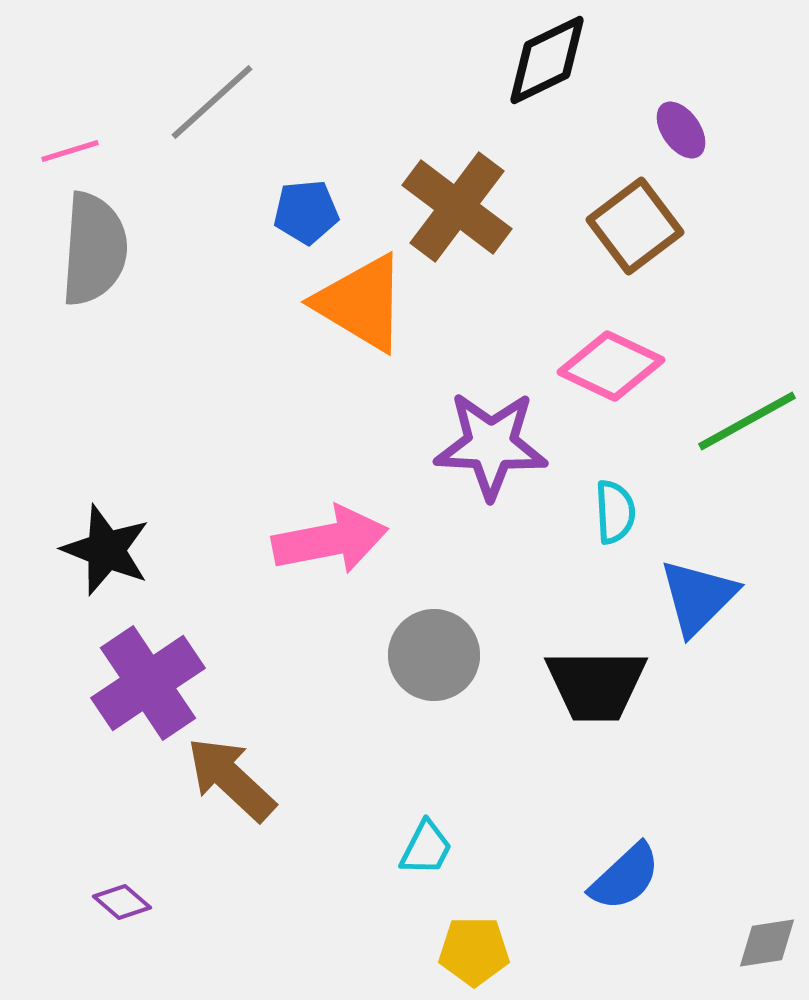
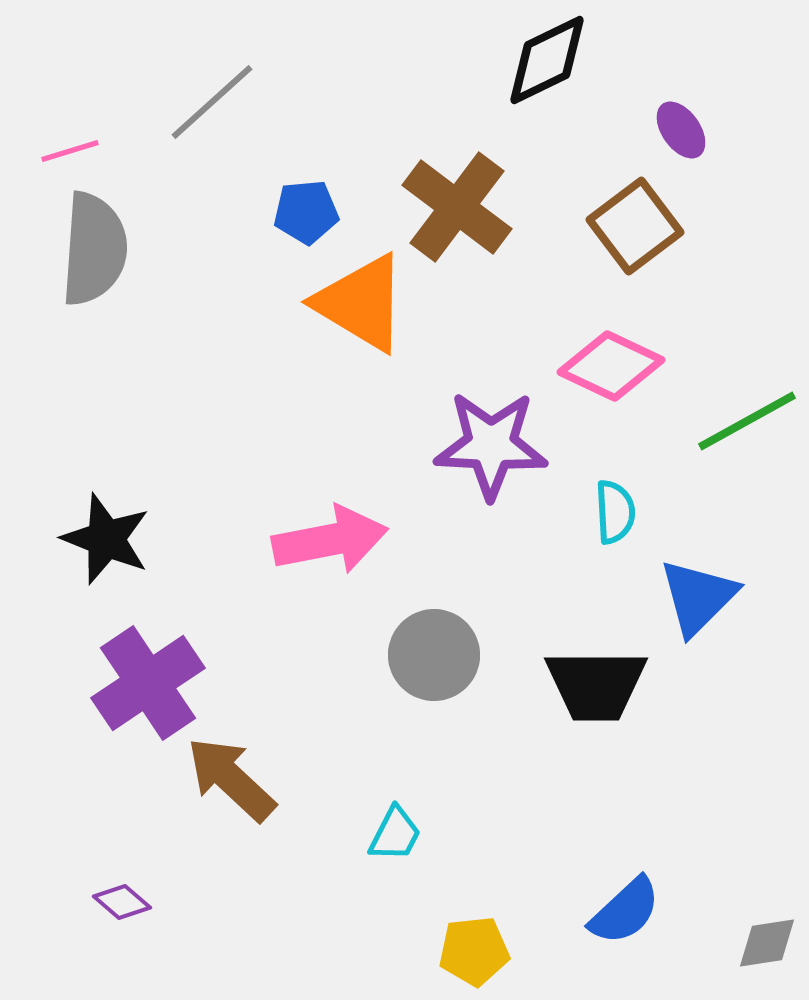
black star: moved 11 px up
cyan trapezoid: moved 31 px left, 14 px up
blue semicircle: moved 34 px down
yellow pentagon: rotated 6 degrees counterclockwise
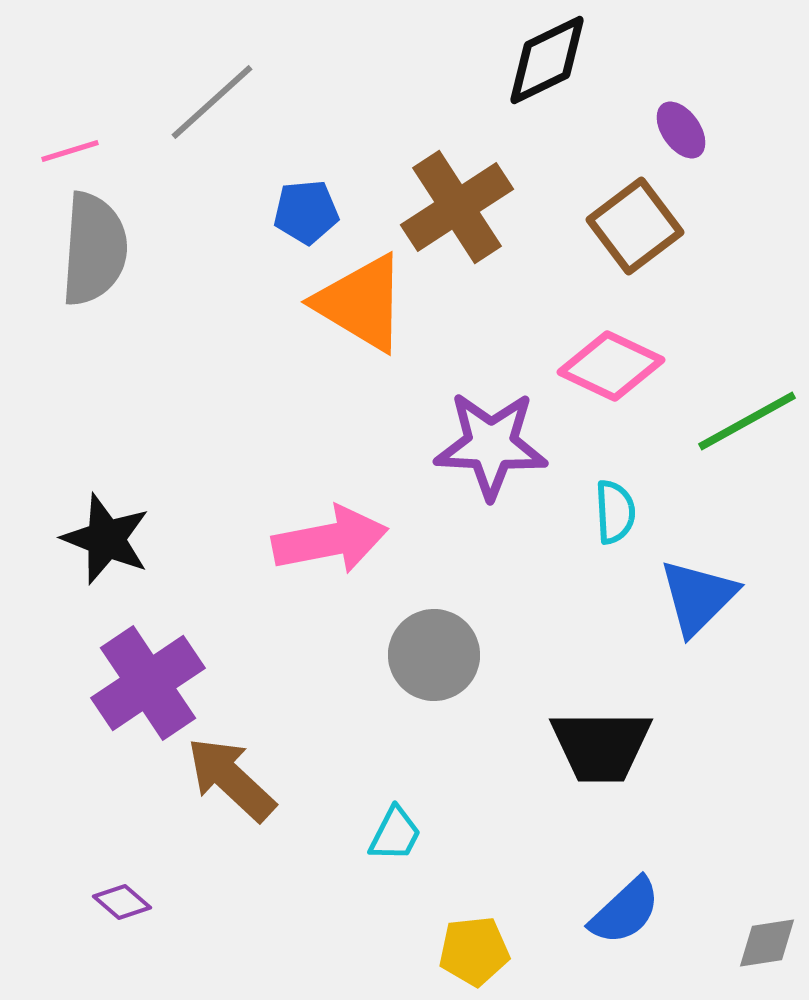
brown cross: rotated 20 degrees clockwise
black trapezoid: moved 5 px right, 61 px down
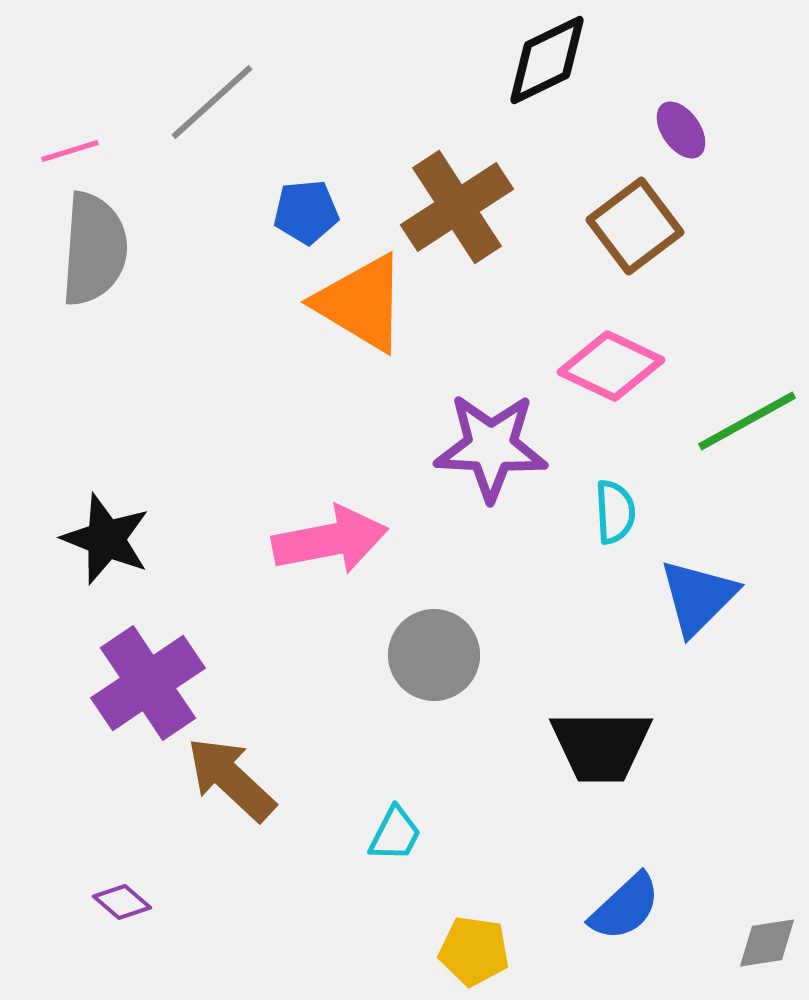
purple star: moved 2 px down
blue semicircle: moved 4 px up
yellow pentagon: rotated 14 degrees clockwise
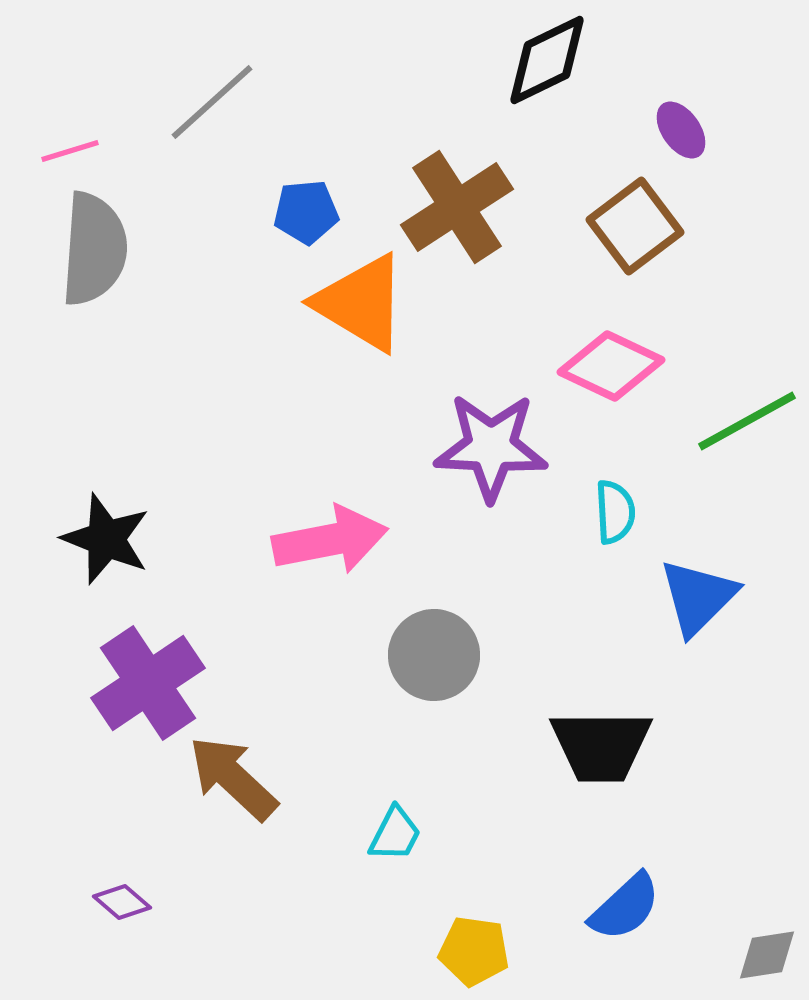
brown arrow: moved 2 px right, 1 px up
gray diamond: moved 12 px down
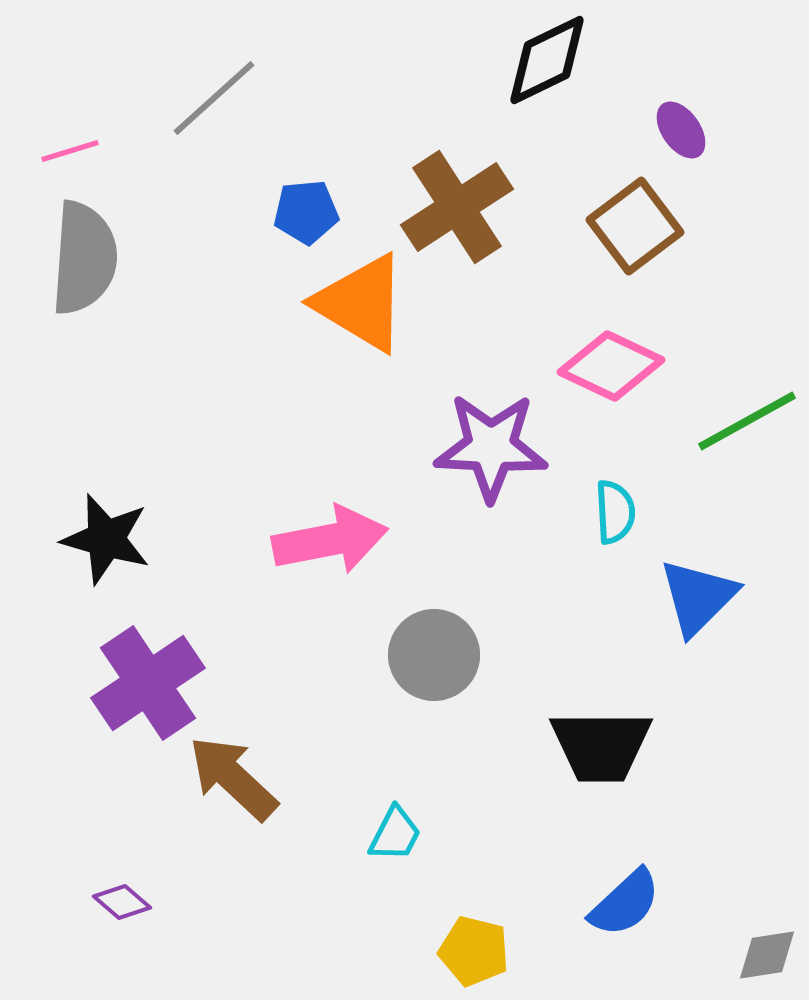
gray line: moved 2 px right, 4 px up
gray semicircle: moved 10 px left, 9 px down
black star: rotated 6 degrees counterclockwise
blue semicircle: moved 4 px up
yellow pentagon: rotated 6 degrees clockwise
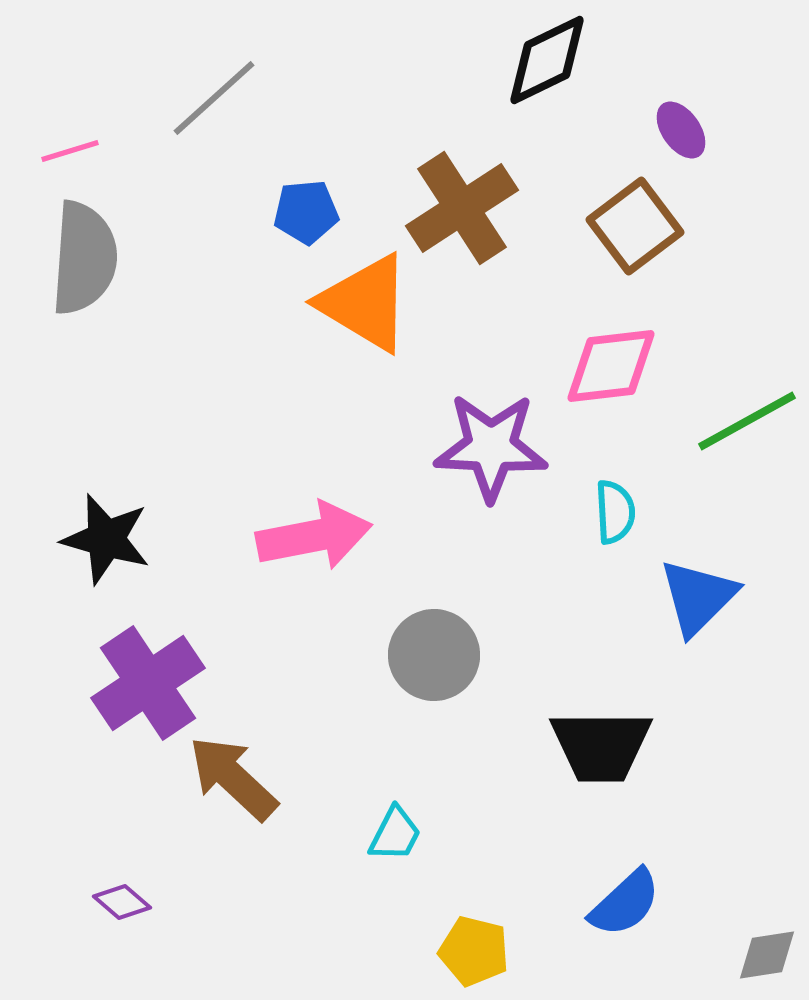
brown cross: moved 5 px right, 1 px down
orange triangle: moved 4 px right
pink diamond: rotated 32 degrees counterclockwise
pink arrow: moved 16 px left, 4 px up
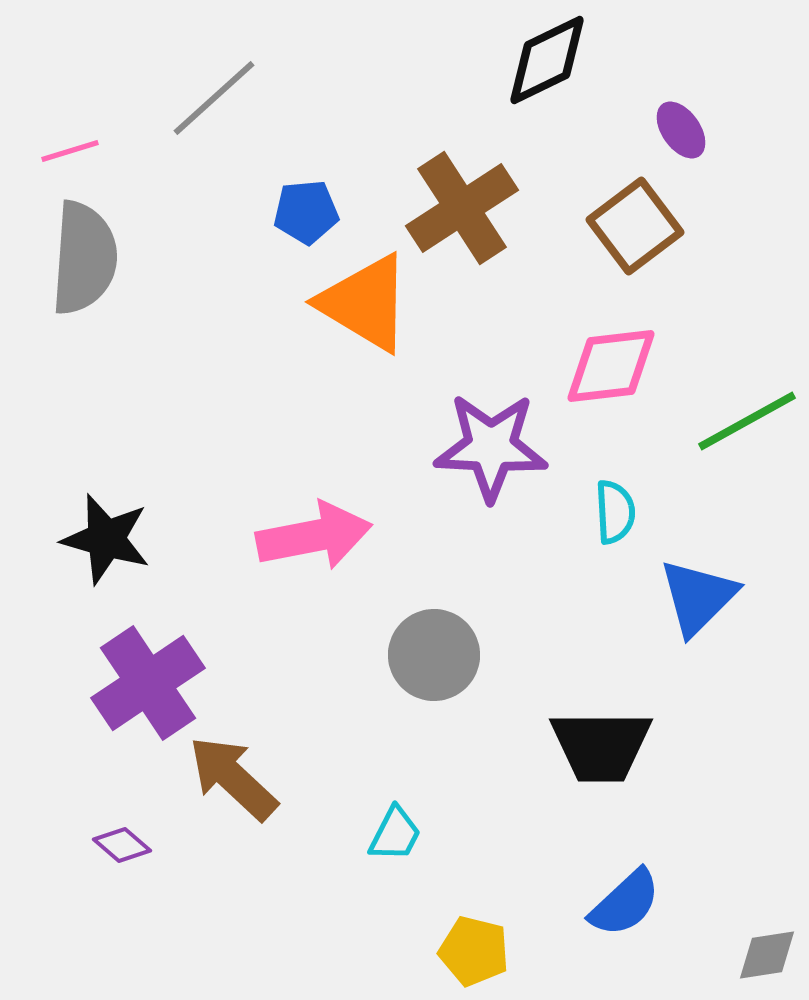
purple diamond: moved 57 px up
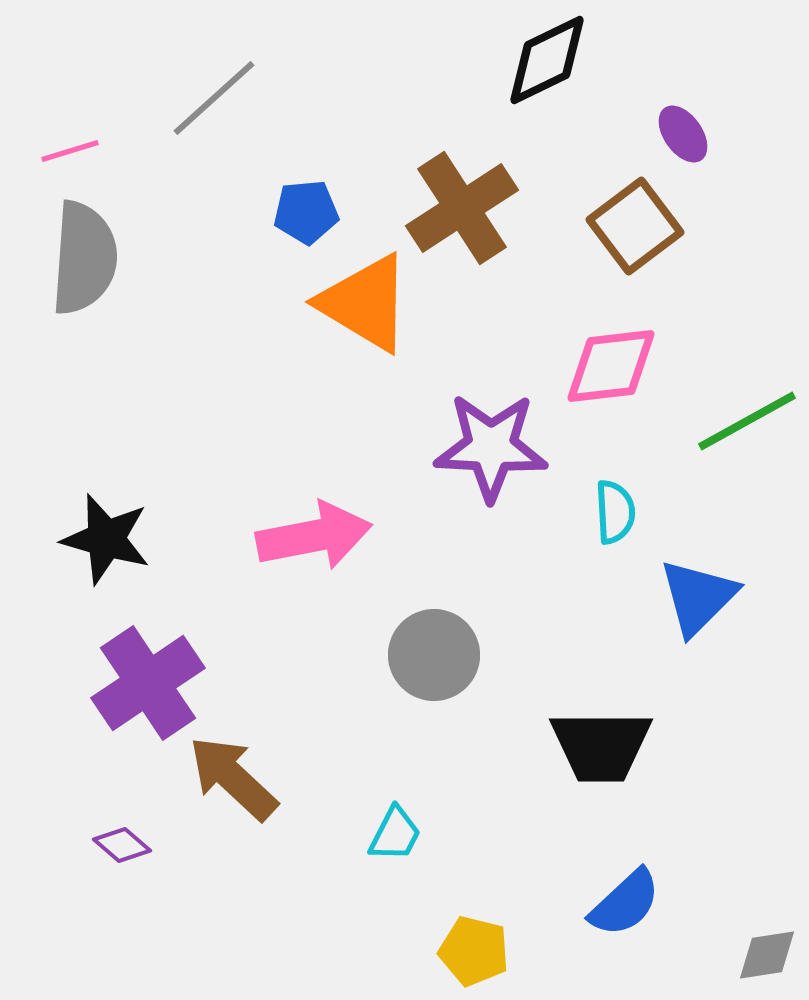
purple ellipse: moved 2 px right, 4 px down
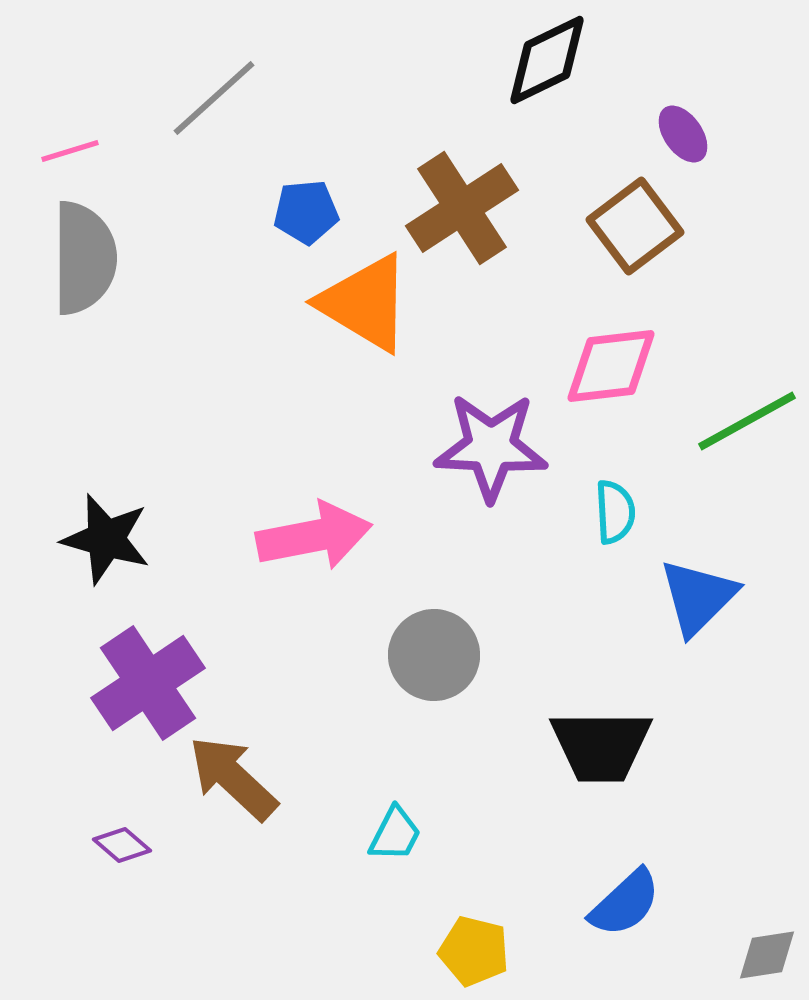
gray semicircle: rotated 4 degrees counterclockwise
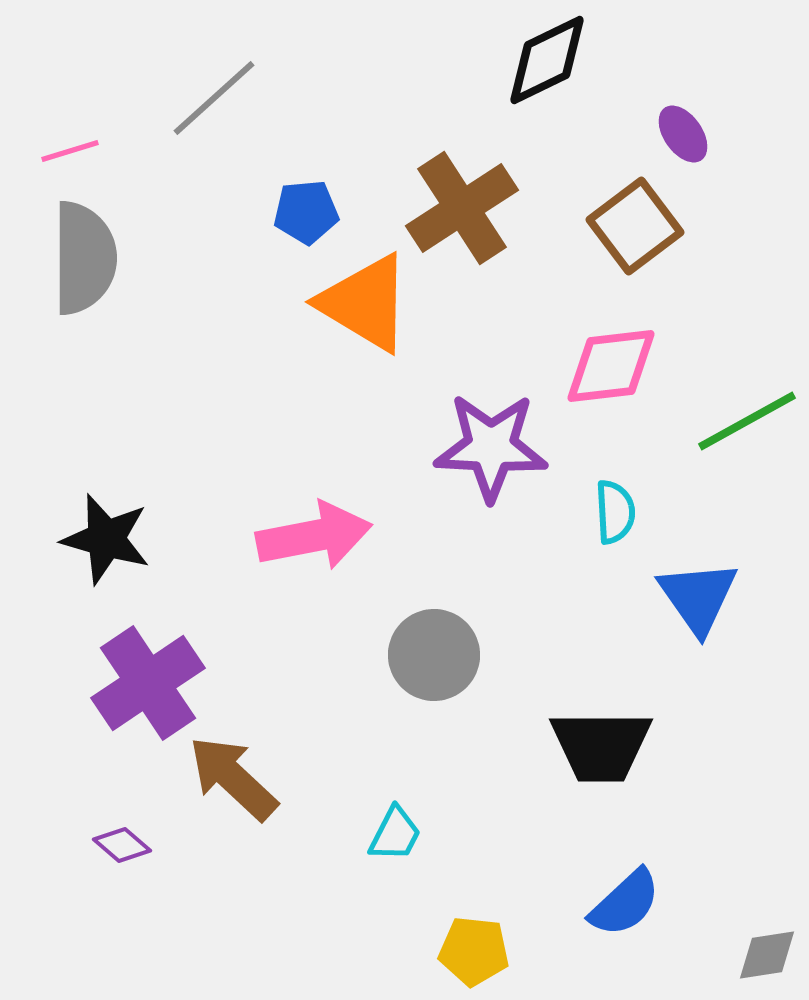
blue triangle: rotated 20 degrees counterclockwise
yellow pentagon: rotated 8 degrees counterclockwise
